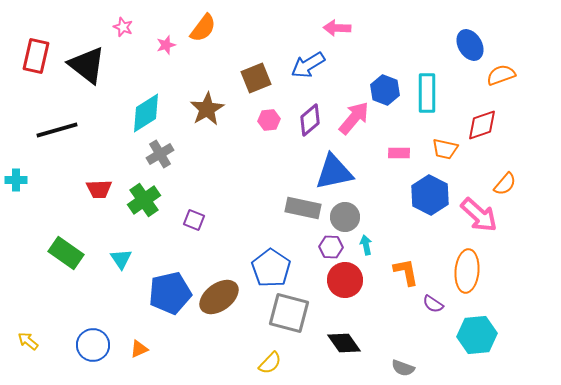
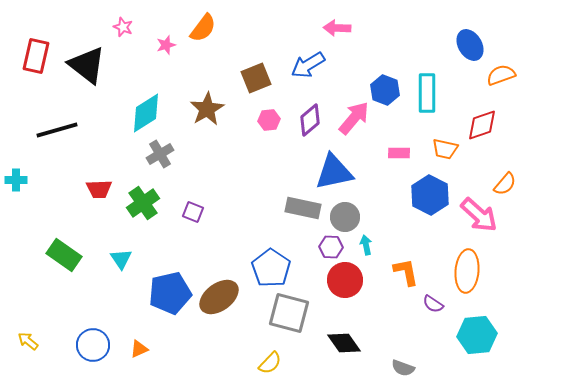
green cross at (144, 200): moved 1 px left, 3 px down
purple square at (194, 220): moved 1 px left, 8 px up
green rectangle at (66, 253): moved 2 px left, 2 px down
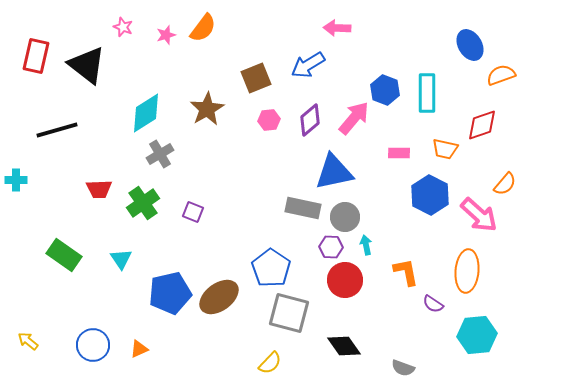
pink star at (166, 45): moved 10 px up
black diamond at (344, 343): moved 3 px down
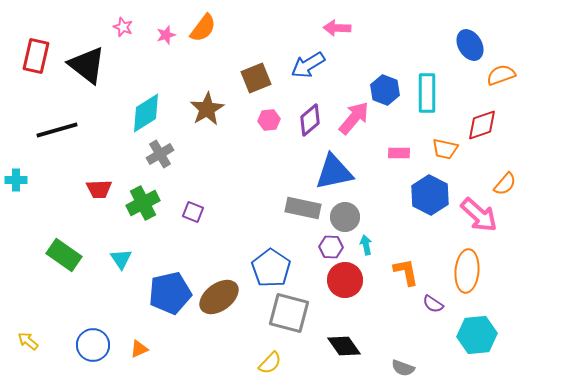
green cross at (143, 203): rotated 8 degrees clockwise
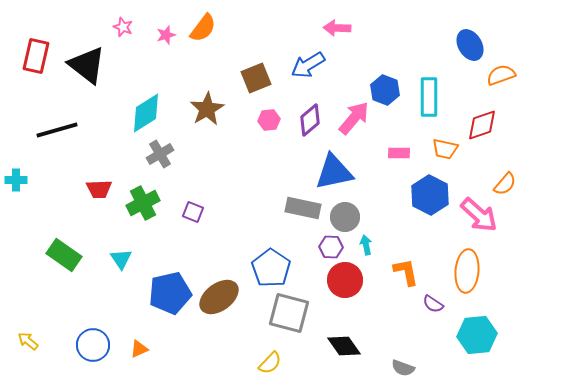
cyan rectangle at (427, 93): moved 2 px right, 4 px down
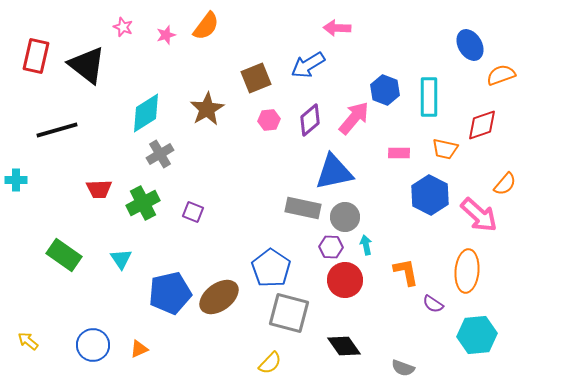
orange semicircle at (203, 28): moved 3 px right, 2 px up
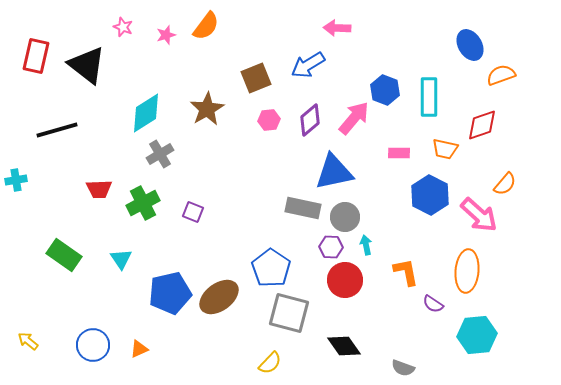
cyan cross at (16, 180): rotated 10 degrees counterclockwise
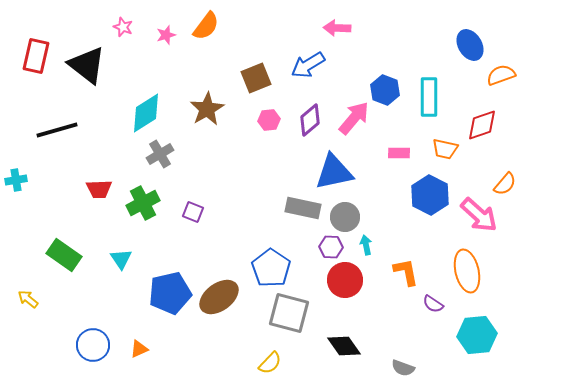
orange ellipse at (467, 271): rotated 18 degrees counterclockwise
yellow arrow at (28, 341): moved 42 px up
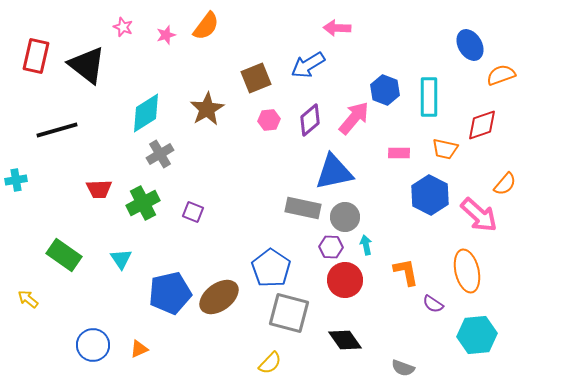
black diamond at (344, 346): moved 1 px right, 6 px up
